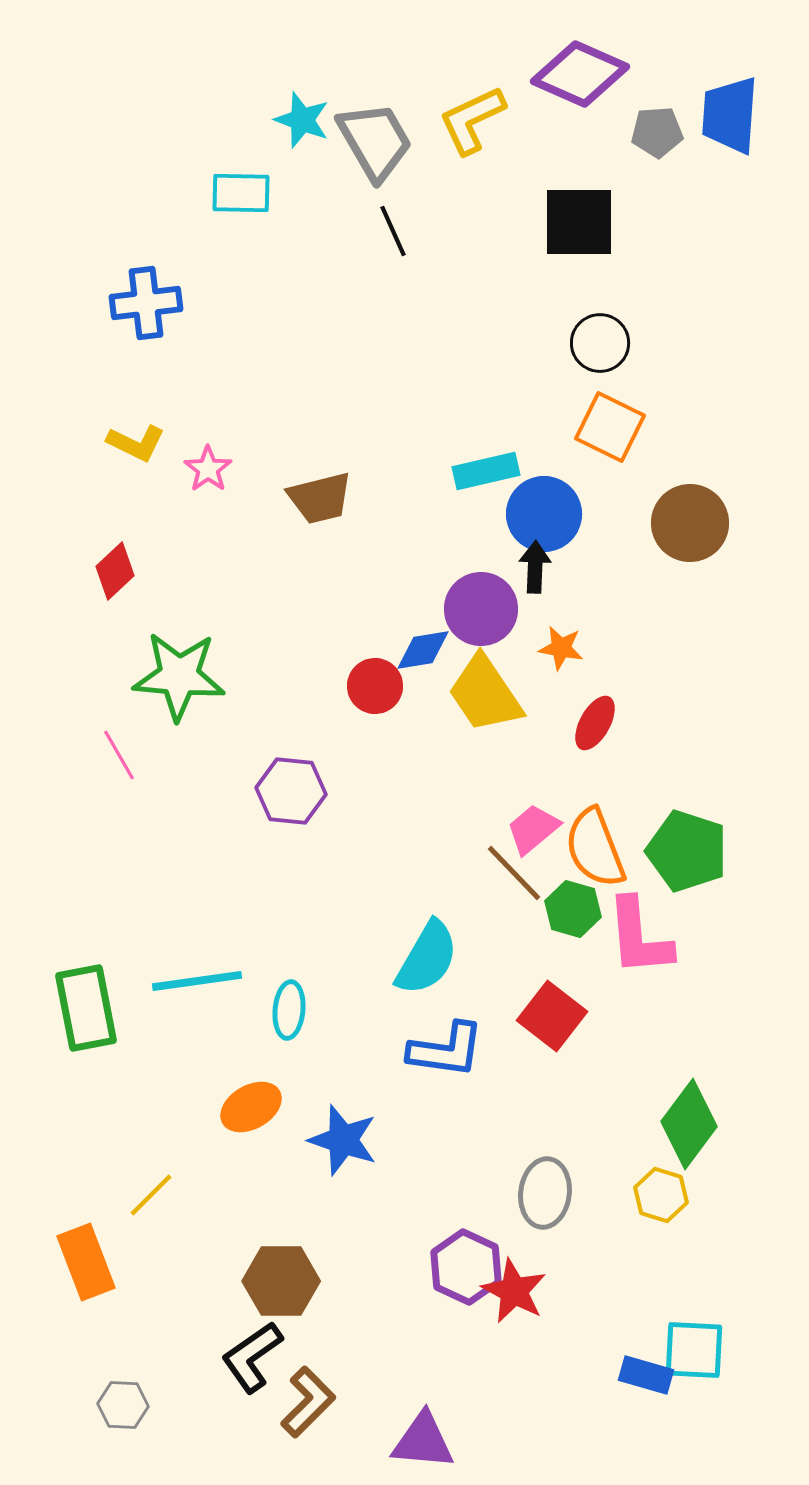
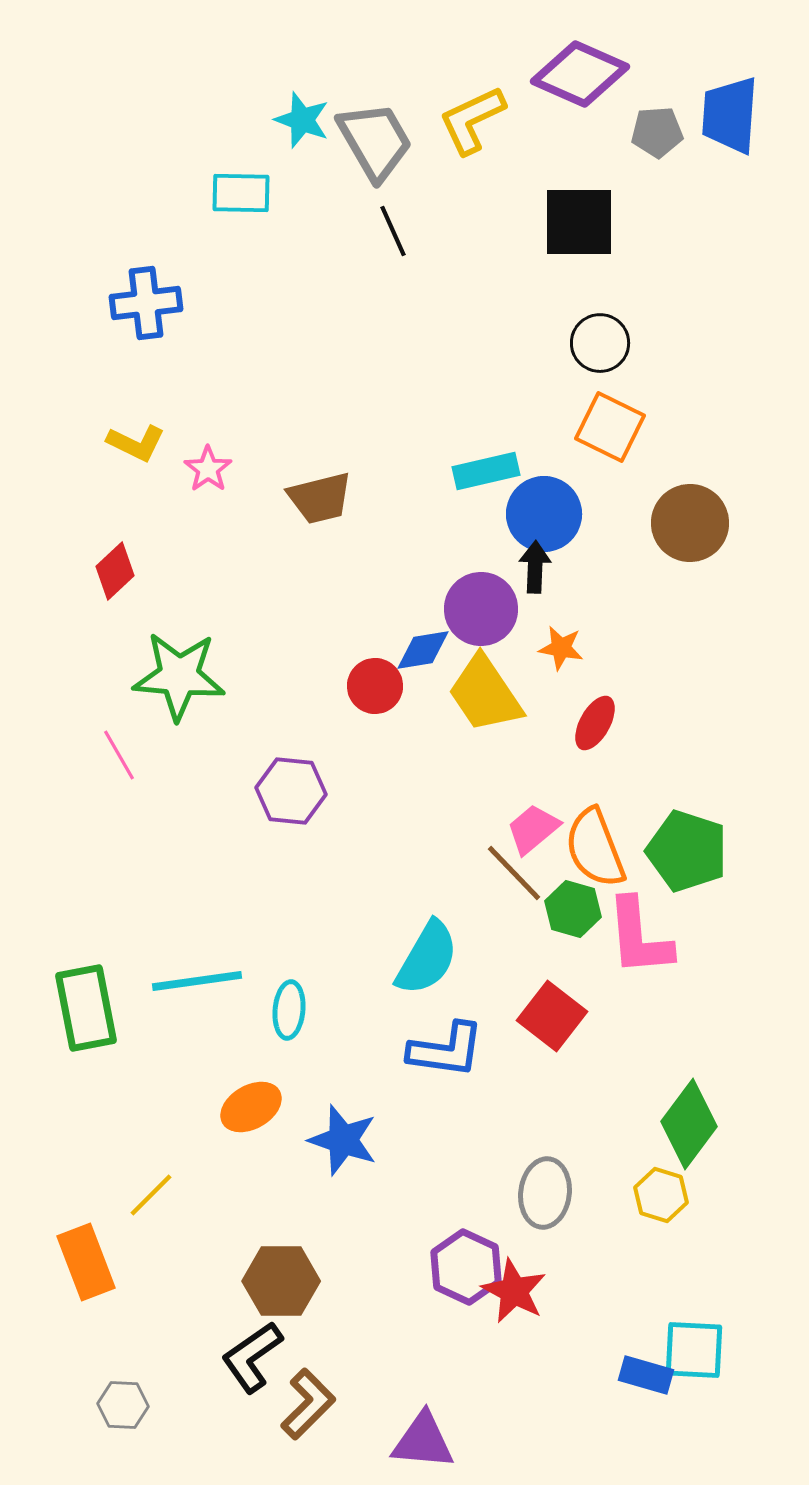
brown L-shape at (308, 1402): moved 2 px down
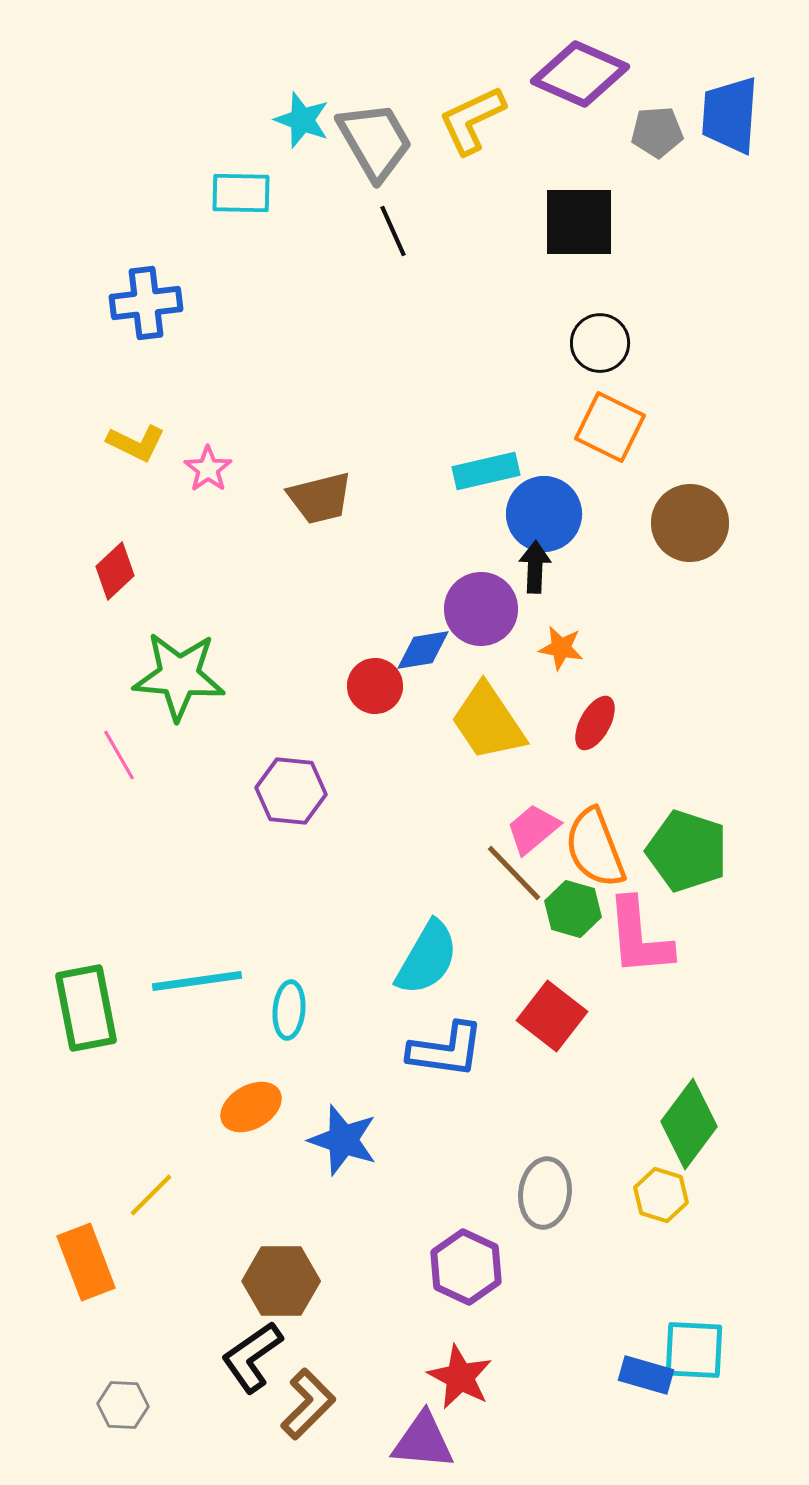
yellow trapezoid at (485, 694): moved 3 px right, 28 px down
red star at (514, 1291): moved 54 px left, 86 px down
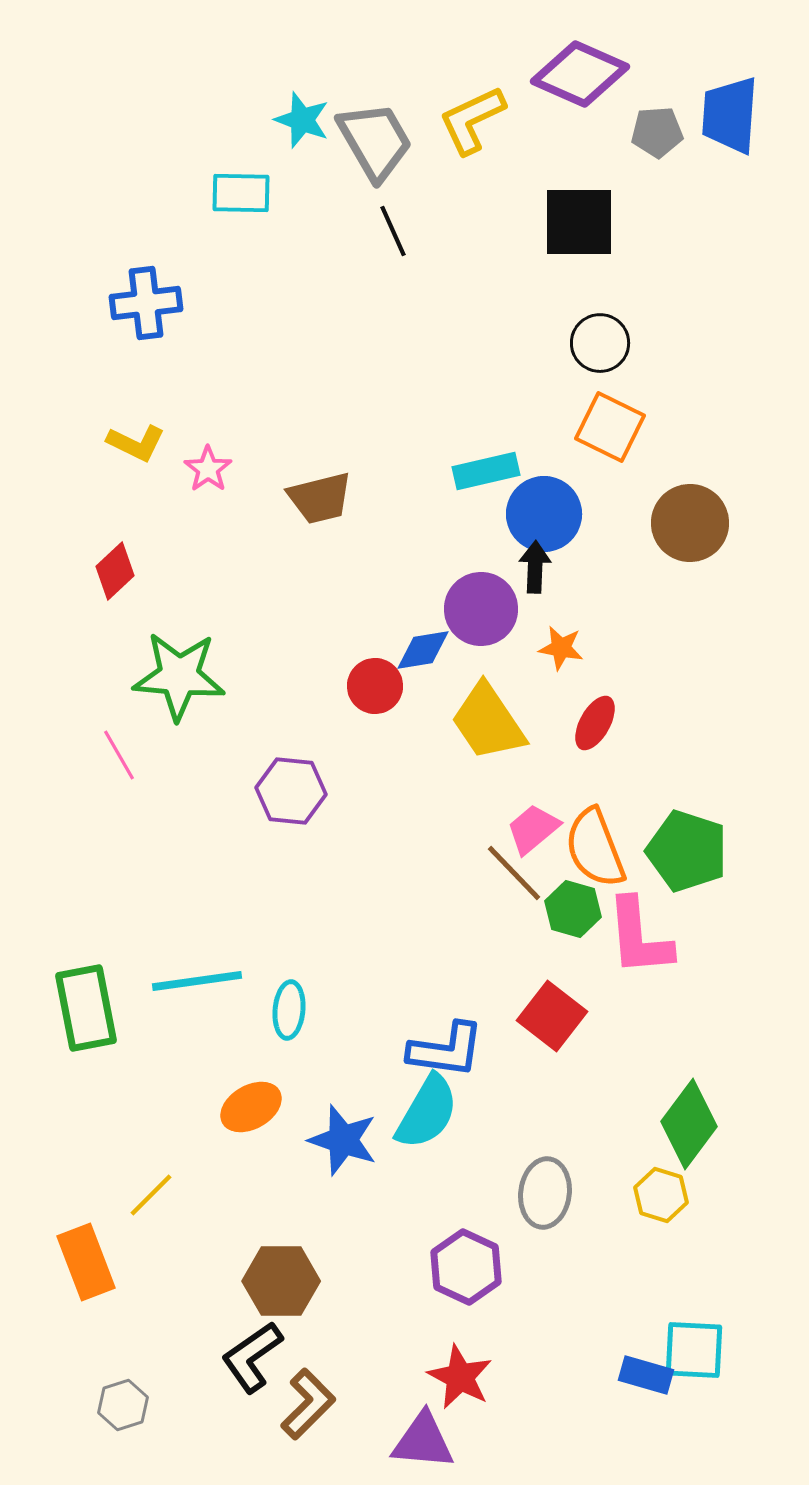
cyan semicircle at (427, 958): moved 154 px down
gray hexagon at (123, 1405): rotated 21 degrees counterclockwise
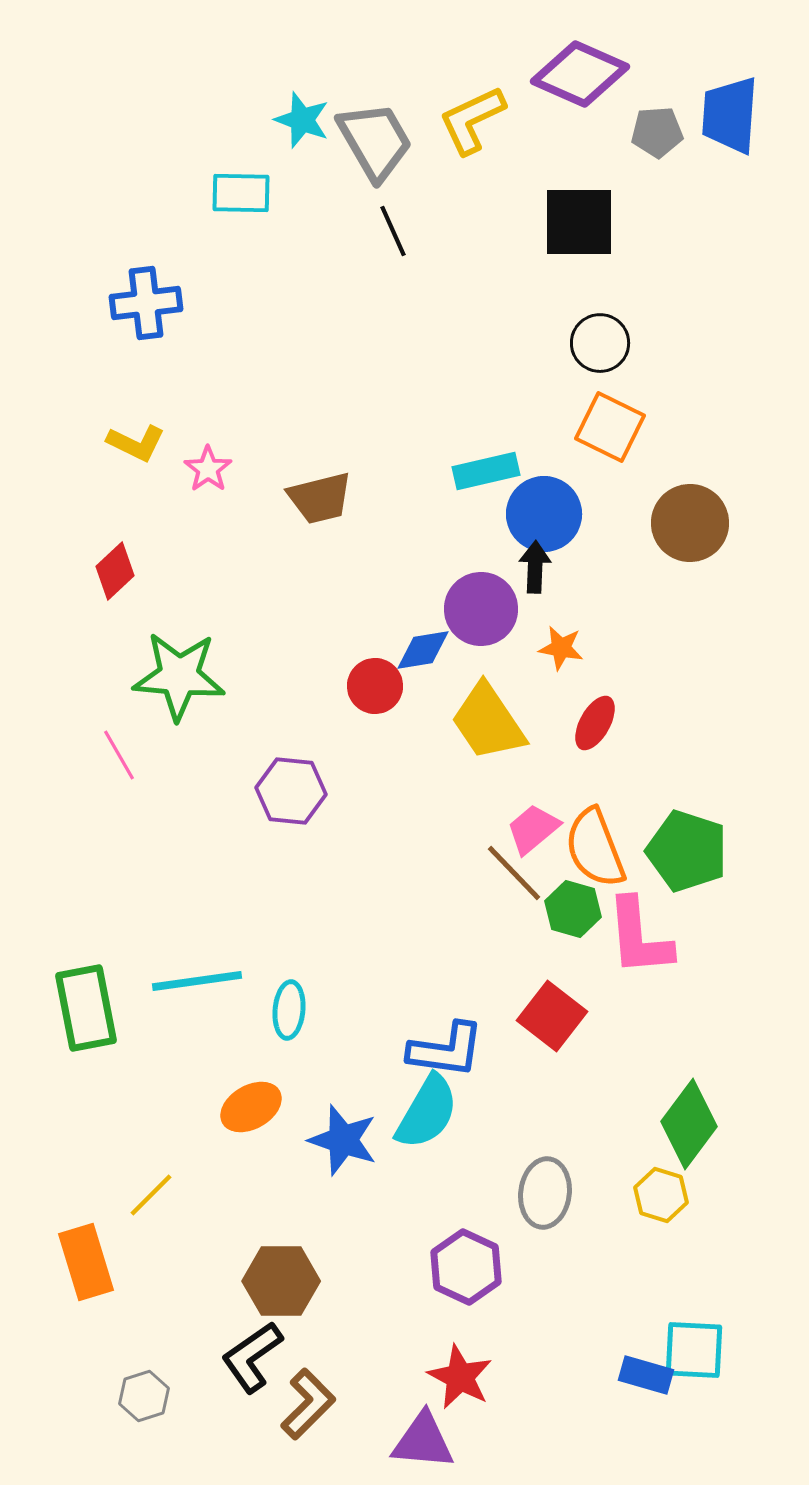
orange rectangle at (86, 1262): rotated 4 degrees clockwise
gray hexagon at (123, 1405): moved 21 px right, 9 px up
